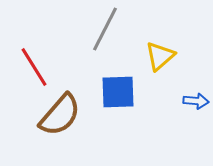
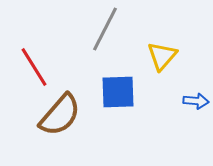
yellow triangle: moved 2 px right; rotated 8 degrees counterclockwise
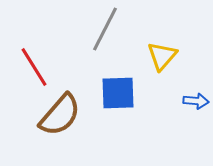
blue square: moved 1 px down
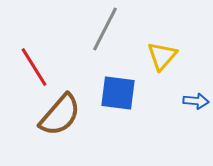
blue square: rotated 9 degrees clockwise
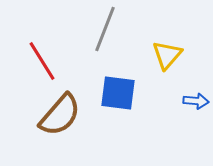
gray line: rotated 6 degrees counterclockwise
yellow triangle: moved 5 px right, 1 px up
red line: moved 8 px right, 6 px up
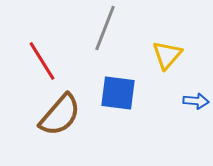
gray line: moved 1 px up
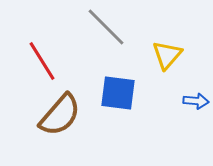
gray line: moved 1 px right, 1 px up; rotated 66 degrees counterclockwise
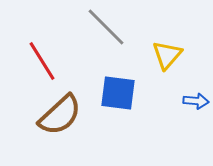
brown semicircle: rotated 6 degrees clockwise
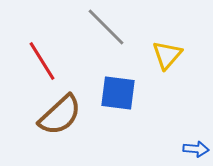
blue arrow: moved 48 px down
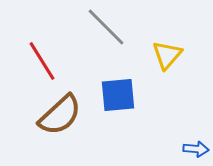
blue square: moved 2 px down; rotated 12 degrees counterclockwise
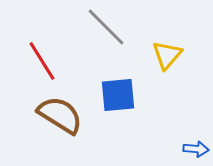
brown semicircle: rotated 105 degrees counterclockwise
